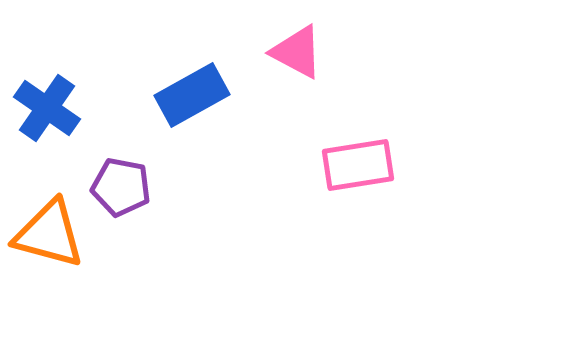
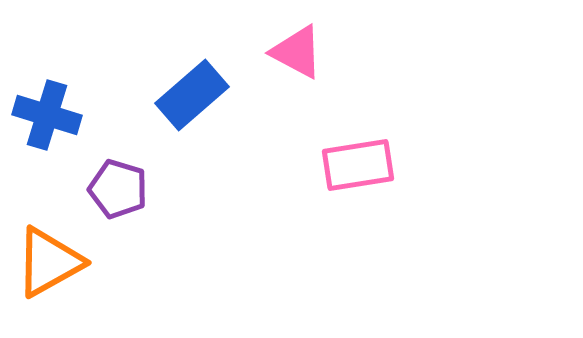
blue rectangle: rotated 12 degrees counterclockwise
blue cross: moved 7 px down; rotated 18 degrees counterclockwise
purple pentagon: moved 3 px left, 2 px down; rotated 6 degrees clockwise
orange triangle: moved 28 px down; rotated 44 degrees counterclockwise
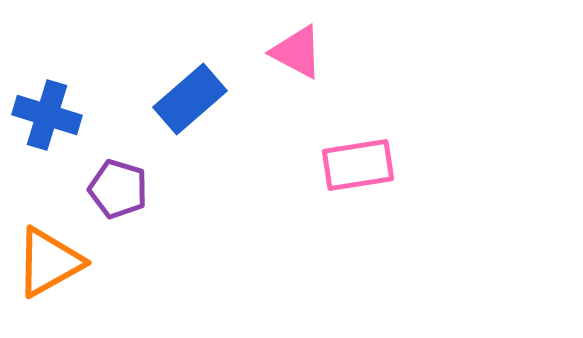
blue rectangle: moved 2 px left, 4 px down
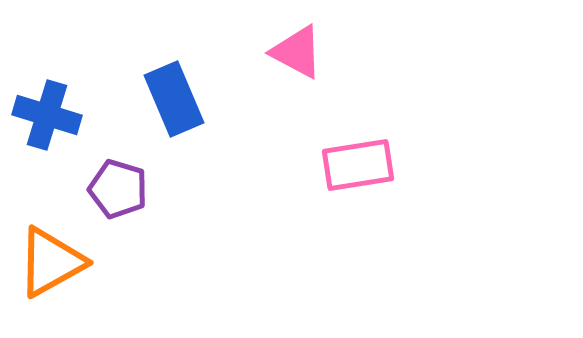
blue rectangle: moved 16 px left; rotated 72 degrees counterclockwise
orange triangle: moved 2 px right
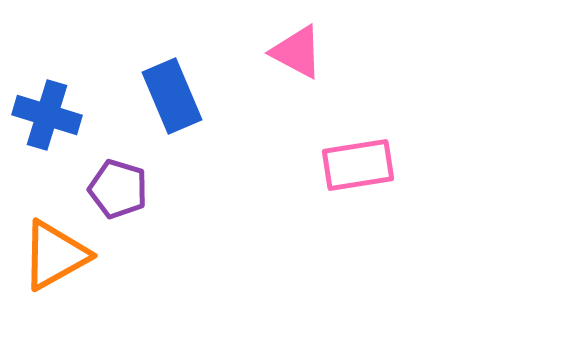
blue rectangle: moved 2 px left, 3 px up
orange triangle: moved 4 px right, 7 px up
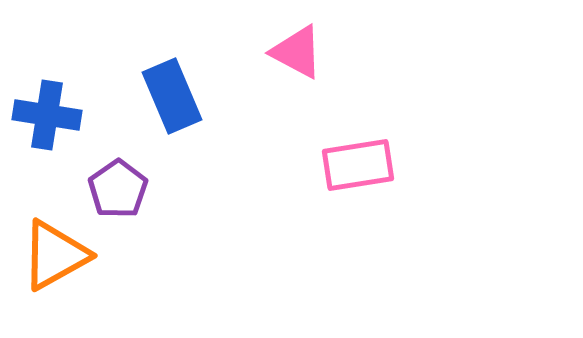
blue cross: rotated 8 degrees counterclockwise
purple pentagon: rotated 20 degrees clockwise
